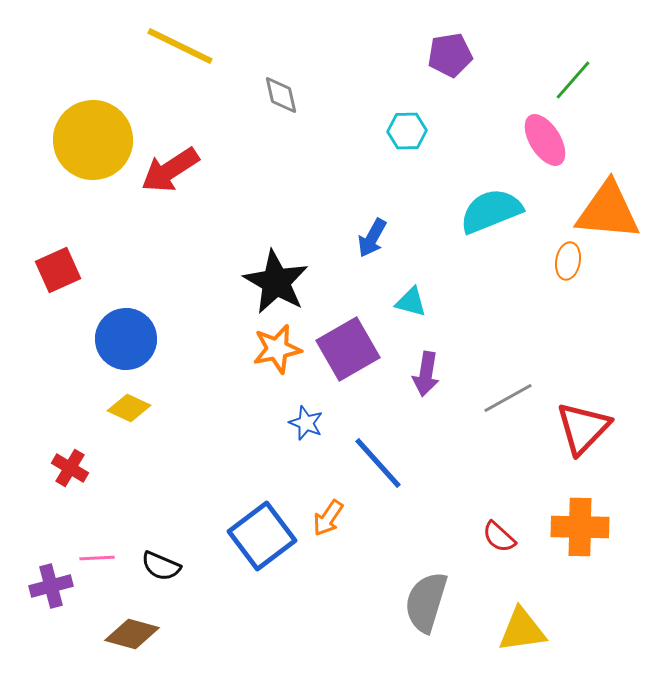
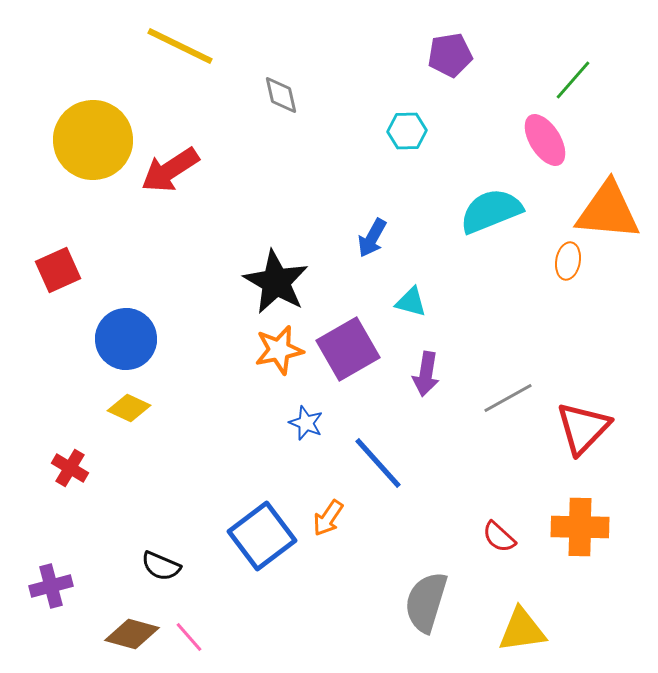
orange star: moved 2 px right, 1 px down
pink line: moved 92 px right, 79 px down; rotated 52 degrees clockwise
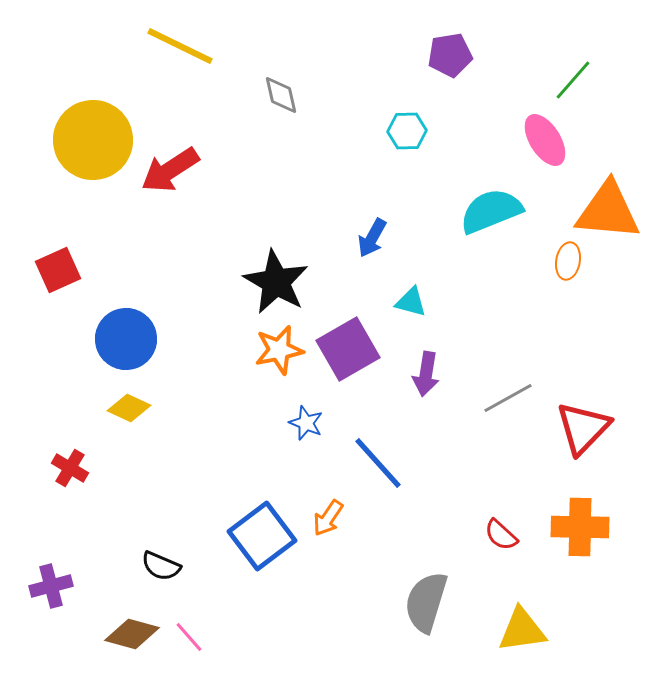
red semicircle: moved 2 px right, 2 px up
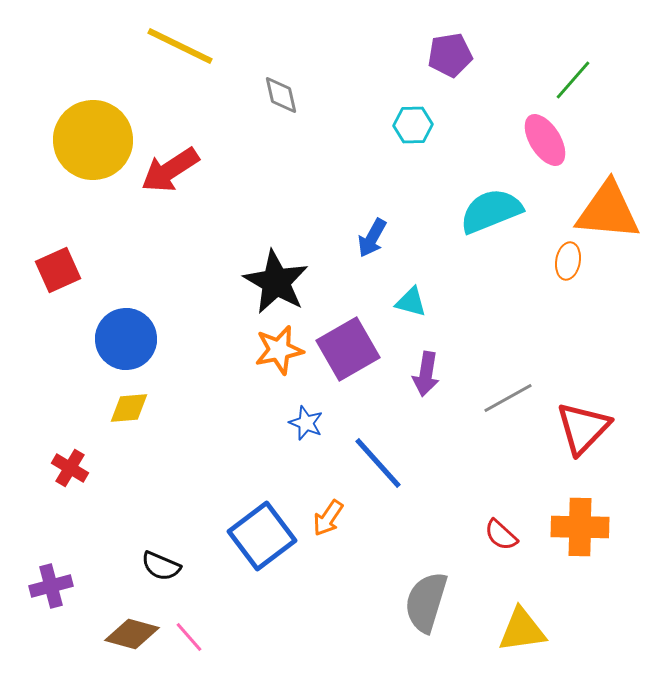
cyan hexagon: moved 6 px right, 6 px up
yellow diamond: rotated 30 degrees counterclockwise
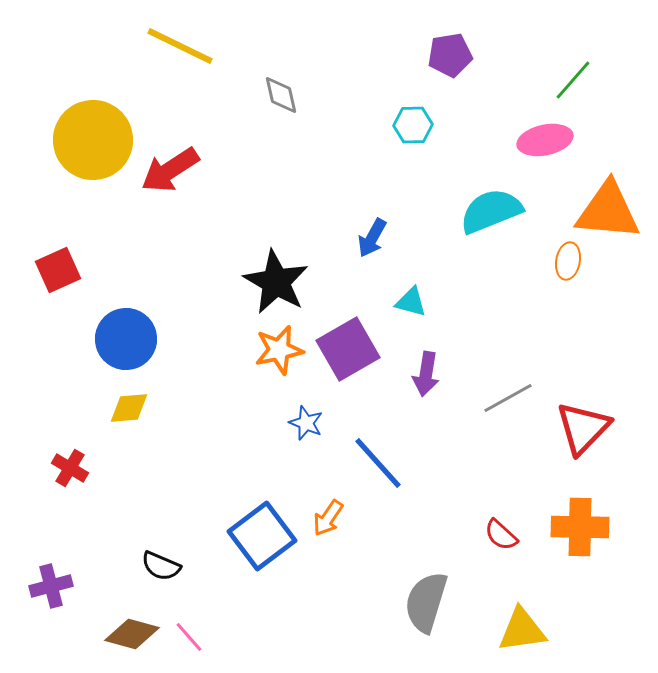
pink ellipse: rotated 70 degrees counterclockwise
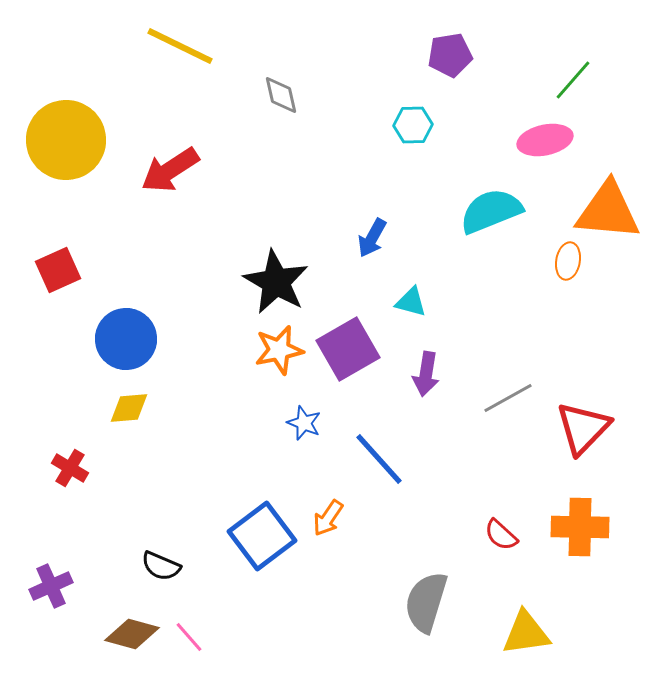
yellow circle: moved 27 px left
blue star: moved 2 px left
blue line: moved 1 px right, 4 px up
purple cross: rotated 9 degrees counterclockwise
yellow triangle: moved 4 px right, 3 px down
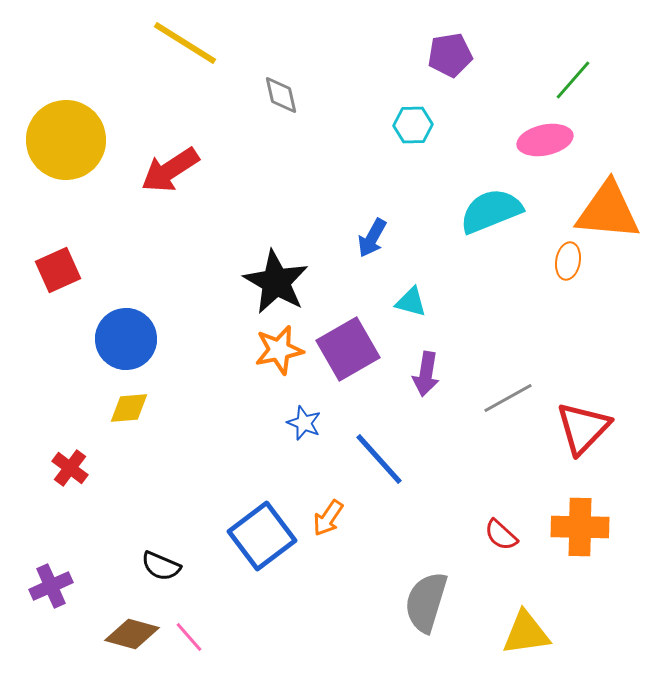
yellow line: moved 5 px right, 3 px up; rotated 6 degrees clockwise
red cross: rotated 6 degrees clockwise
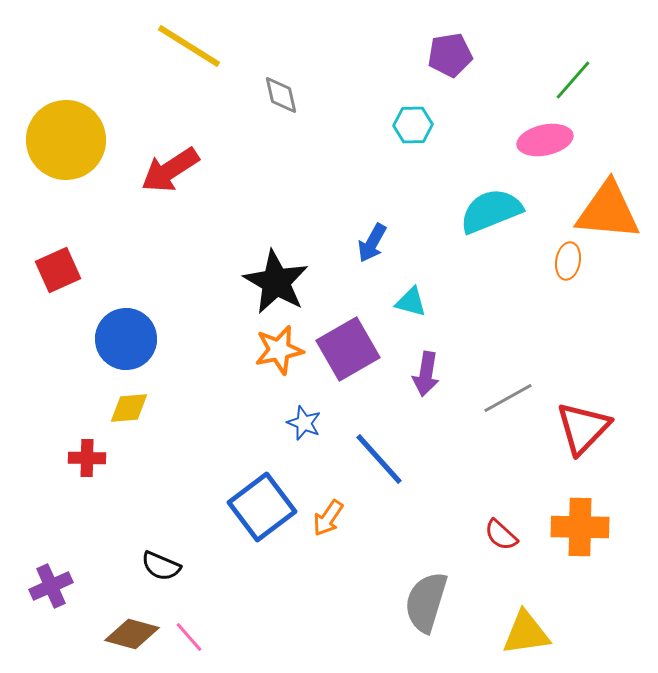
yellow line: moved 4 px right, 3 px down
blue arrow: moved 5 px down
red cross: moved 17 px right, 10 px up; rotated 36 degrees counterclockwise
blue square: moved 29 px up
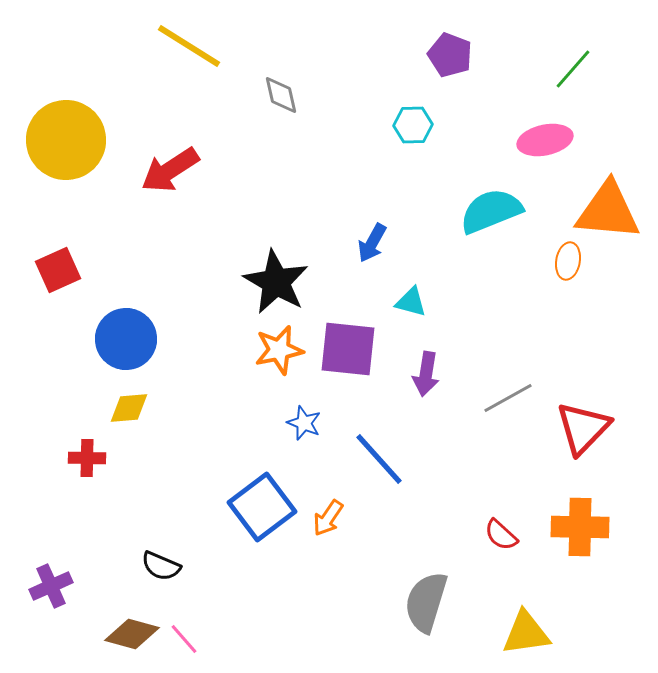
purple pentagon: rotated 30 degrees clockwise
green line: moved 11 px up
purple square: rotated 36 degrees clockwise
pink line: moved 5 px left, 2 px down
